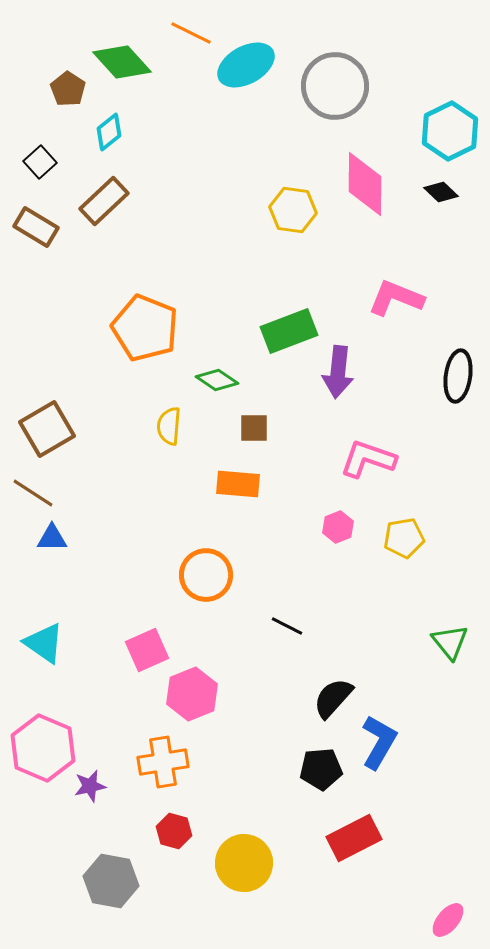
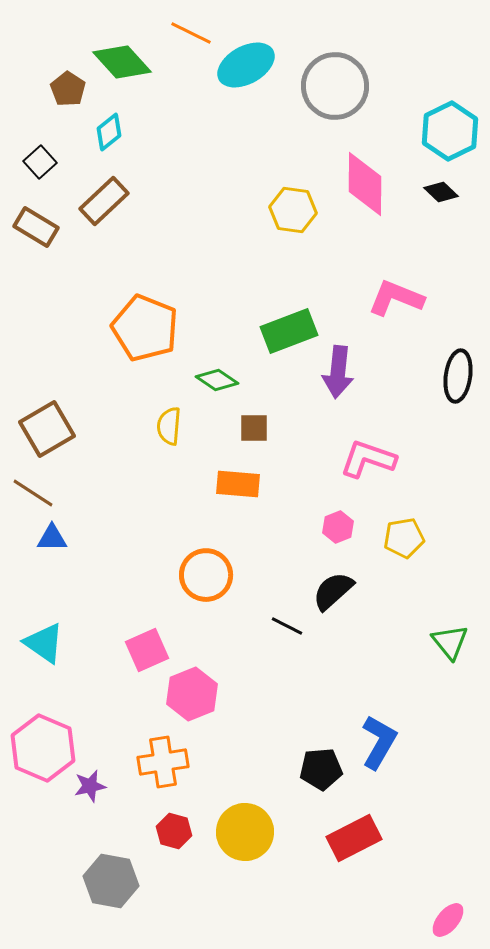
black semicircle at (333, 698): moved 107 px up; rotated 6 degrees clockwise
yellow circle at (244, 863): moved 1 px right, 31 px up
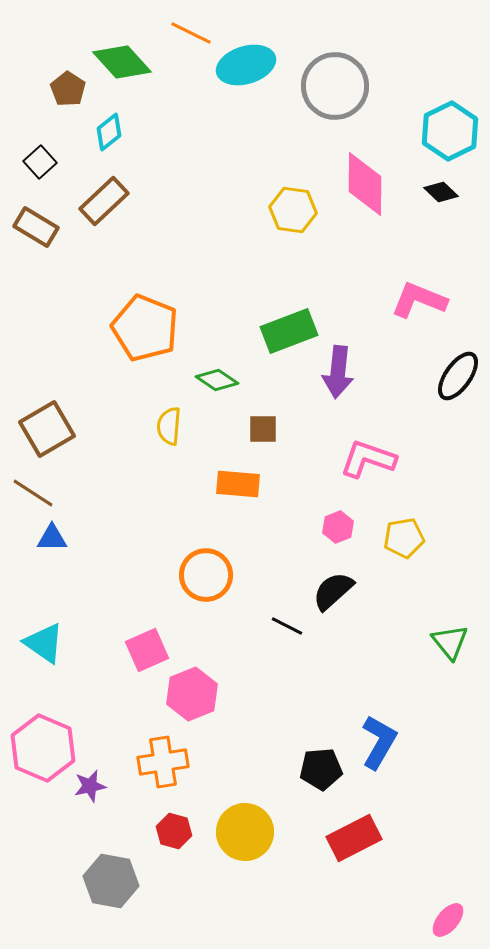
cyan ellipse at (246, 65): rotated 12 degrees clockwise
pink L-shape at (396, 298): moved 23 px right, 2 px down
black ellipse at (458, 376): rotated 27 degrees clockwise
brown square at (254, 428): moved 9 px right, 1 px down
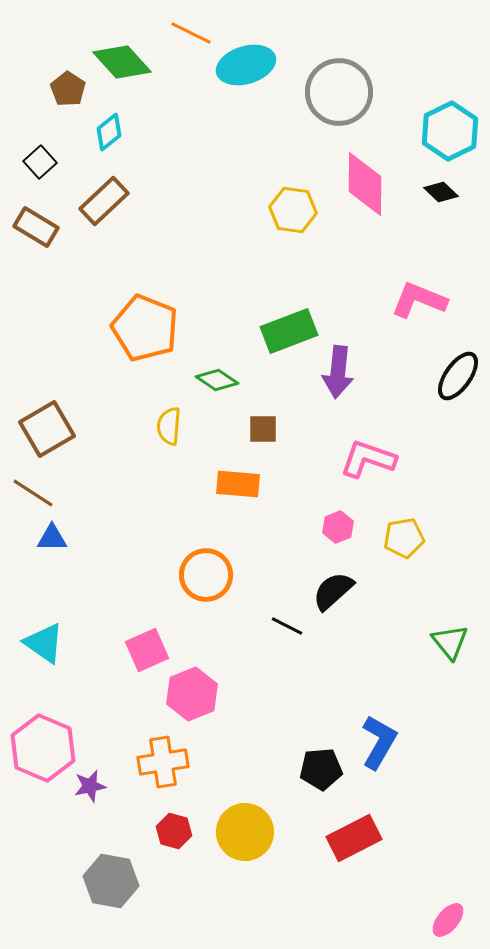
gray circle at (335, 86): moved 4 px right, 6 px down
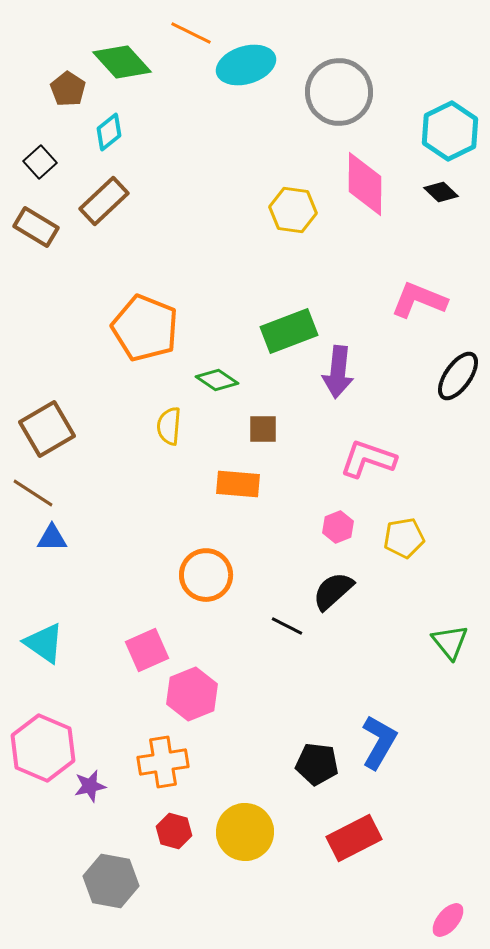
black pentagon at (321, 769): moved 4 px left, 5 px up; rotated 12 degrees clockwise
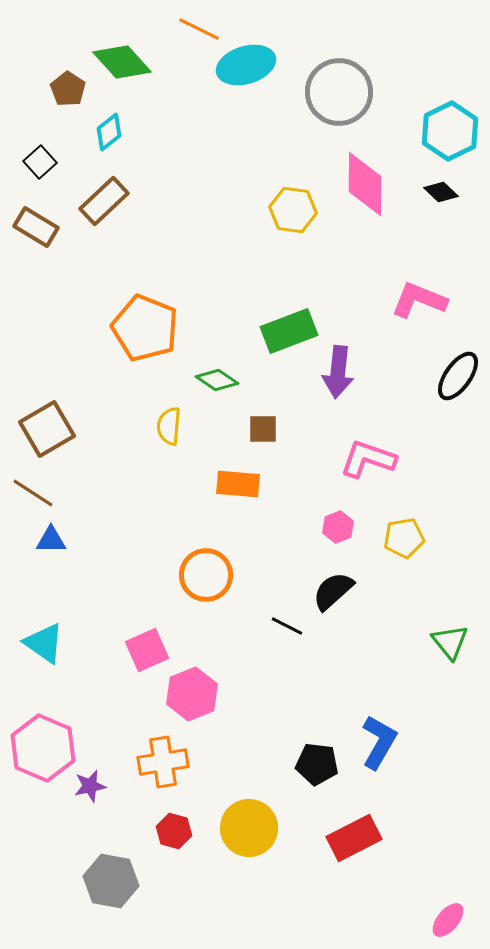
orange line at (191, 33): moved 8 px right, 4 px up
blue triangle at (52, 538): moved 1 px left, 2 px down
yellow circle at (245, 832): moved 4 px right, 4 px up
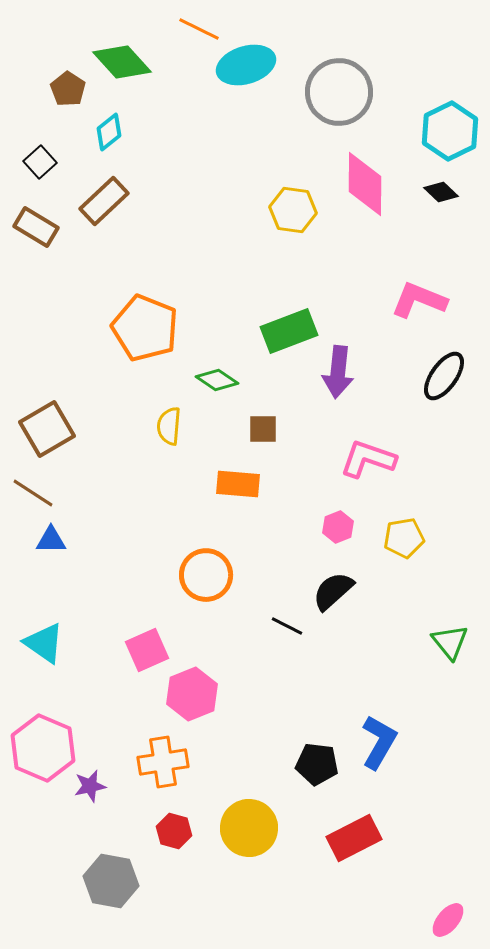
black ellipse at (458, 376): moved 14 px left
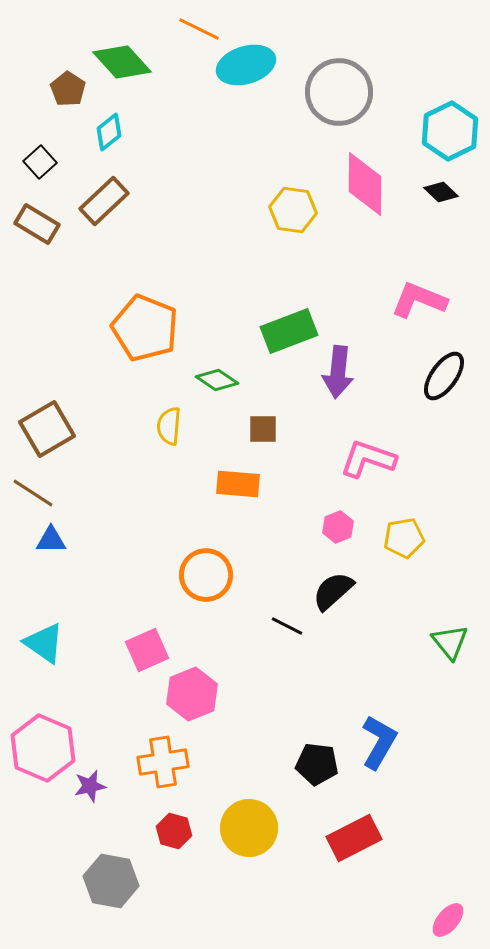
brown rectangle at (36, 227): moved 1 px right, 3 px up
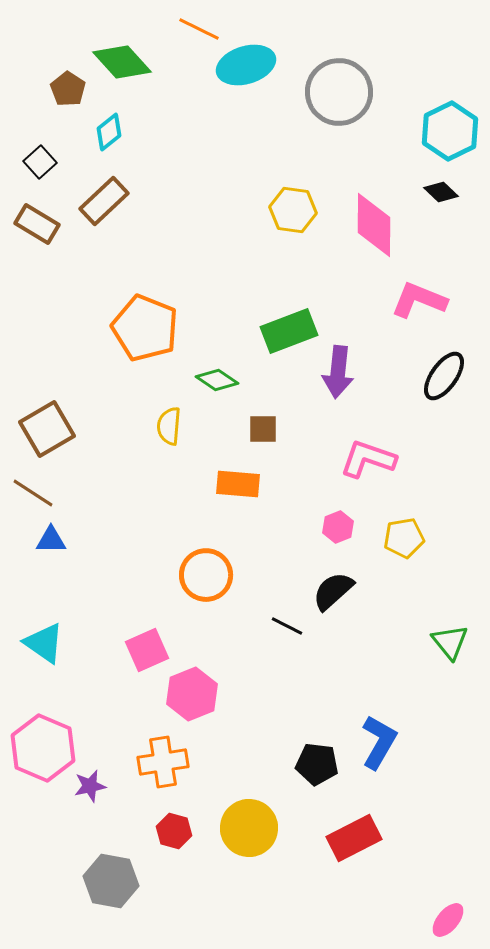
pink diamond at (365, 184): moved 9 px right, 41 px down
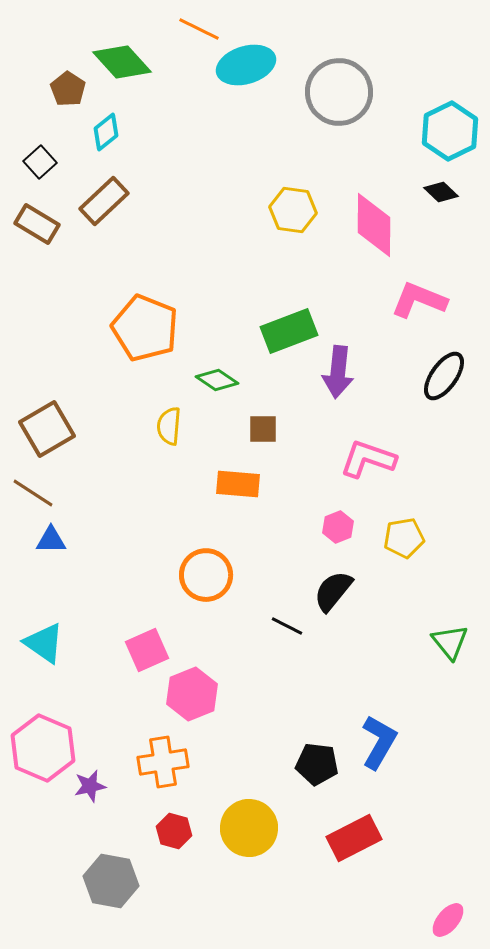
cyan diamond at (109, 132): moved 3 px left
black semicircle at (333, 591): rotated 9 degrees counterclockwise
